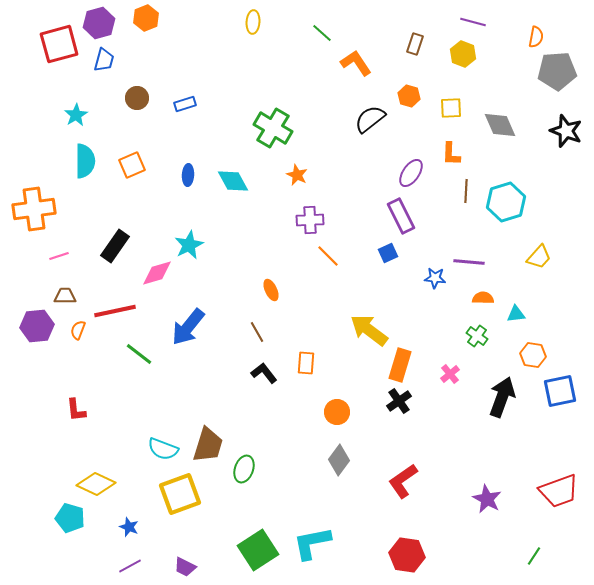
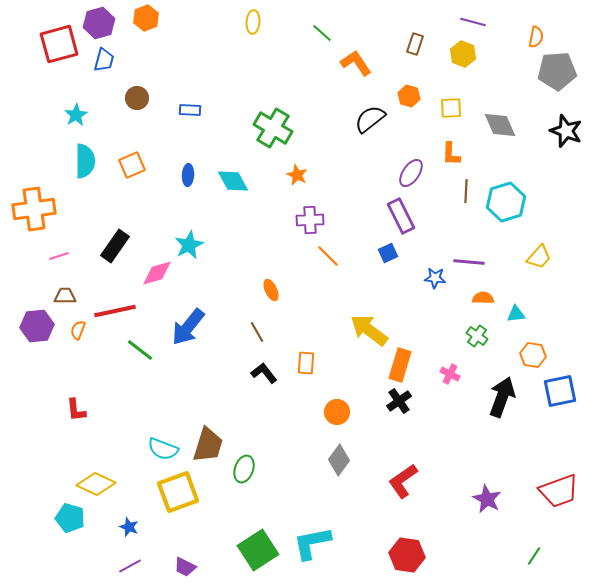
blue rectangle at (185, 104): moved 5 px right, 6 px down; rotated 20 degrees clockwise
green line at (139, 354): moved 1 px right, 4 px up
pink cross at (450, 374): rotated 24 degrees counterclockwise
yellow square at (180, 494): moved 2 px left, 2 px up
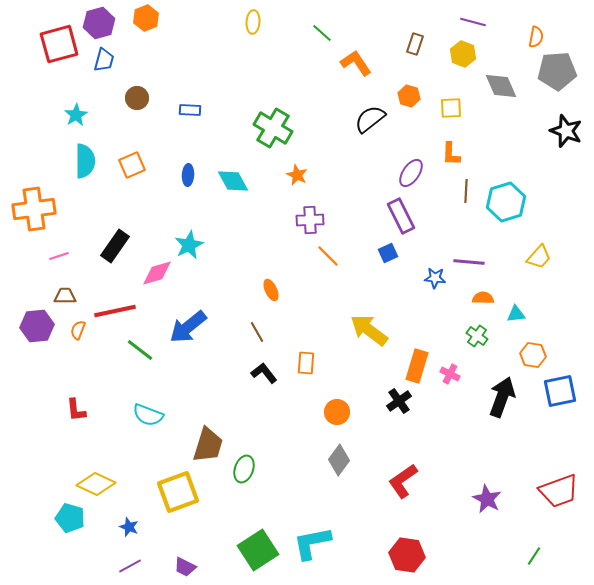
gray diamond at (500, 125): moved 1 px right, 39 px up
blue arrow at (188, 327): rotated 12 degrees clockwise
orange rectangle at (400, 365): moved 17 px right, 1 px down
cyan semicircle at (163, 449): moved 15 px left, 34 px up
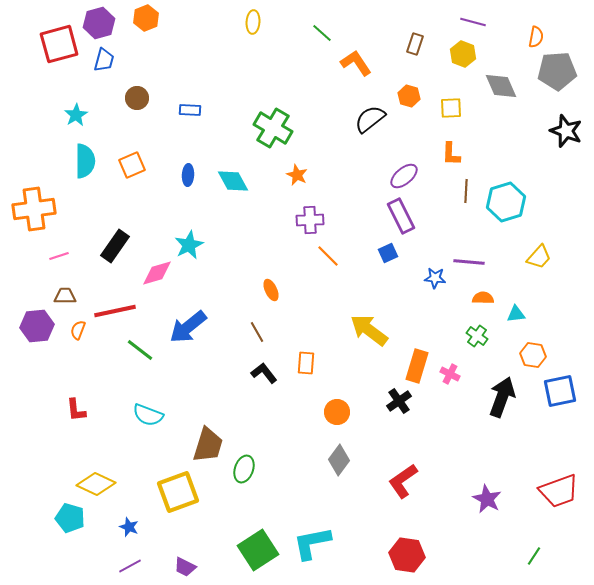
purple ellipse at (411, 173): moved 7 px left, 3 px down; rotated 16 degrees clockwise
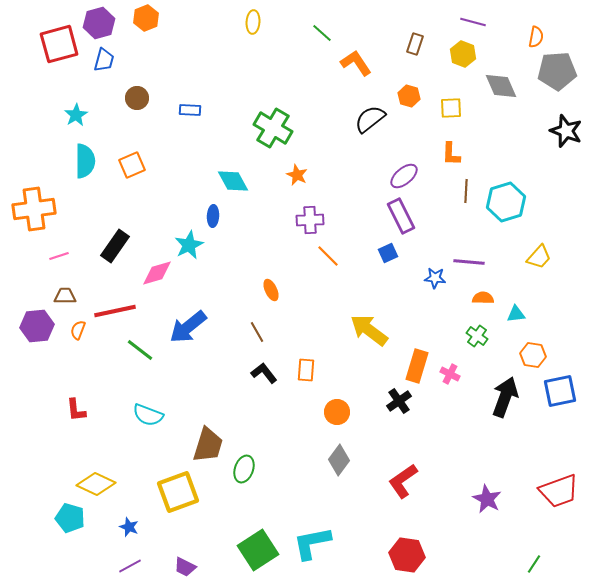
blue ellipse at (188, 175): moved 25 px right, 41 px down
orange rectangle at (306, 363): moved 7 px down
black arrow at (502, 397): moved 3 px right
green line at (534, 556): moved 8 px down
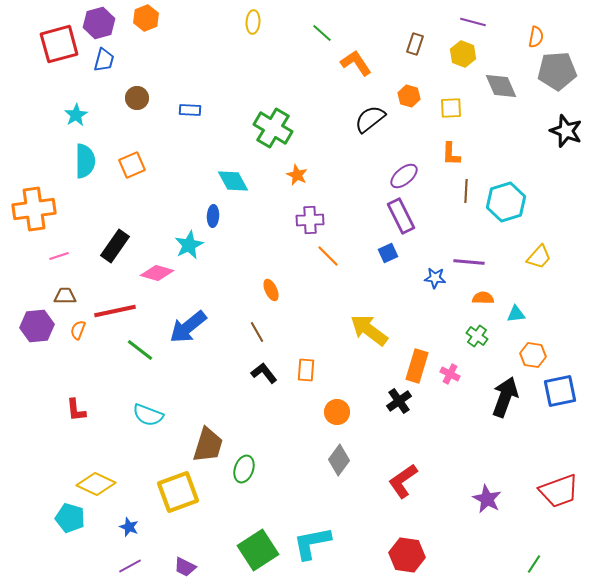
pink diamond at (157, 273): rotated 32 degrees clockwise
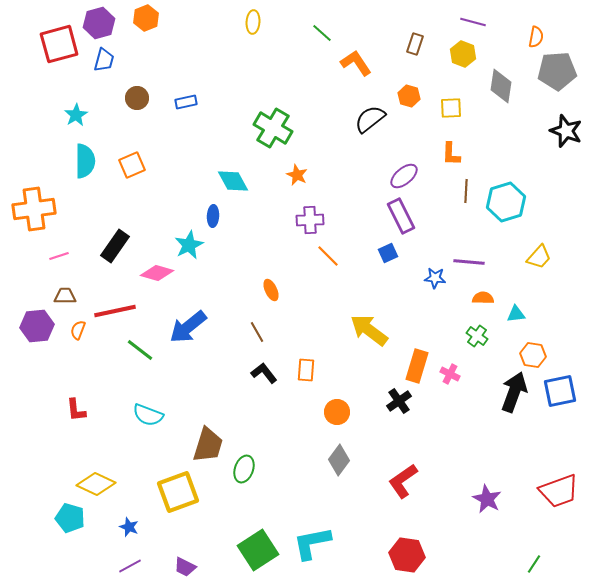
gray diamond at (501, 86): rotated 32 degrees clockwise
blue rectangle at (190, 110): moved 4 px left, 8 px up; rotated 15 degrees counterclockwise
black arrow at (505, 397): moved 9 px right, 5 px up
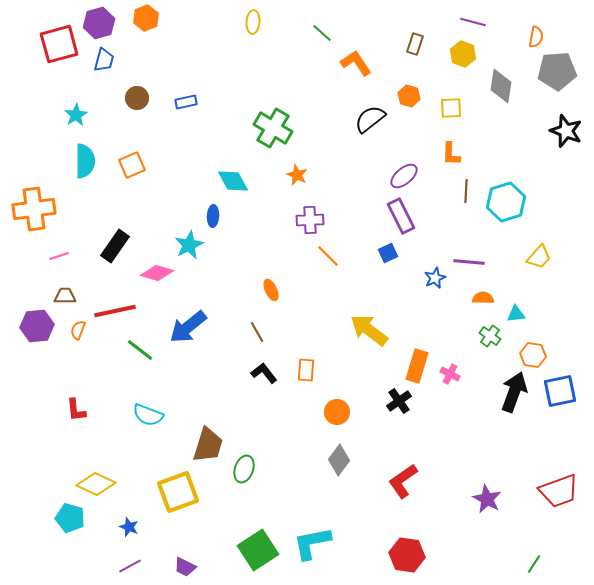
blue star at (435, 278): rotated 30 degrees counterclockwise
green cross at (477, 336): moved 13 px right
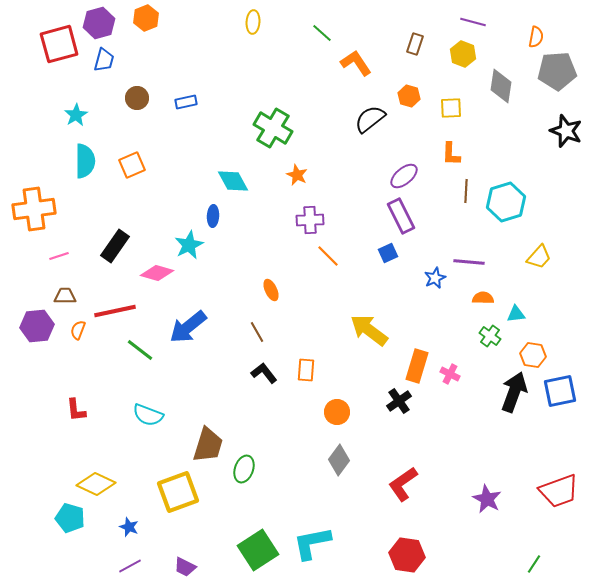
red L-shape at (403, 481): moved 3 px down
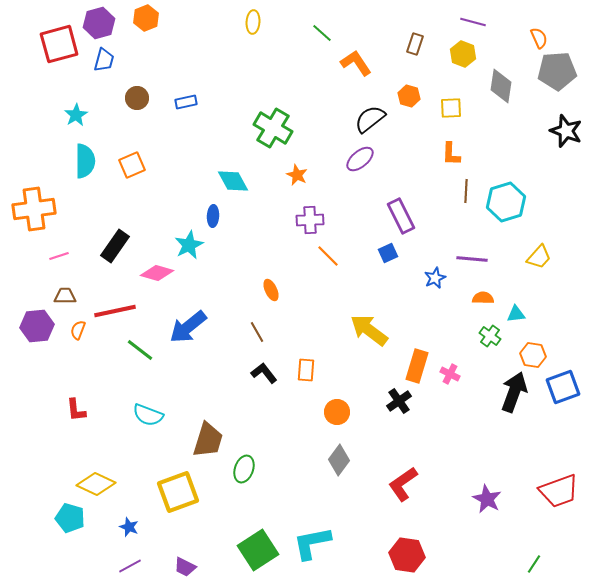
orange semicircle at (536, 37): moved 3 px right, 1 px down; rotated 35 degrees counterclockwise
purple ellipse at (404, 176): moved 44 px left, 17 px up
purple line at (469, 262): moved 3 px right, 3 px up
blue square at (560, 391): moved 3 px right, 4 px up; rotated 8 degrees counterclockwise
brown trapezoid at (208, 445): moved 5 px up
